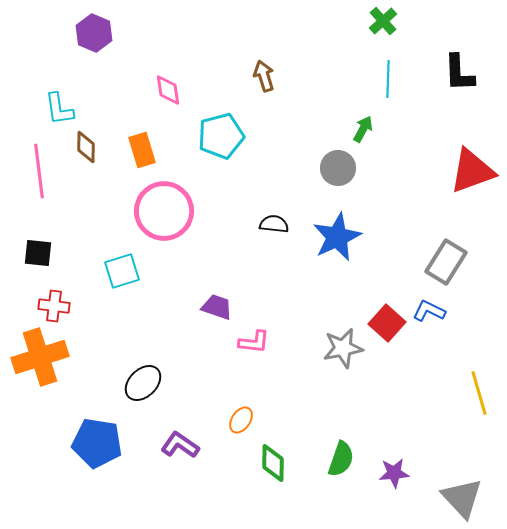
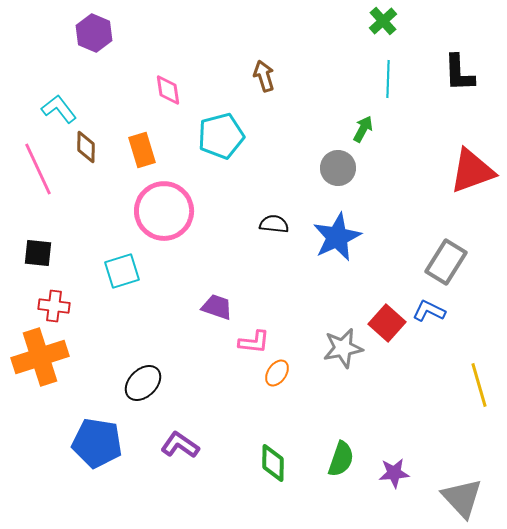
cyan L-shape: rotated 150 degrees clockwise
pink line: moved 1 px left, 2 px up; rotated 18 degrees counterclockwise
yellow line: moved 8 px up
orange ellipse: moved 36 px right, 47 px up
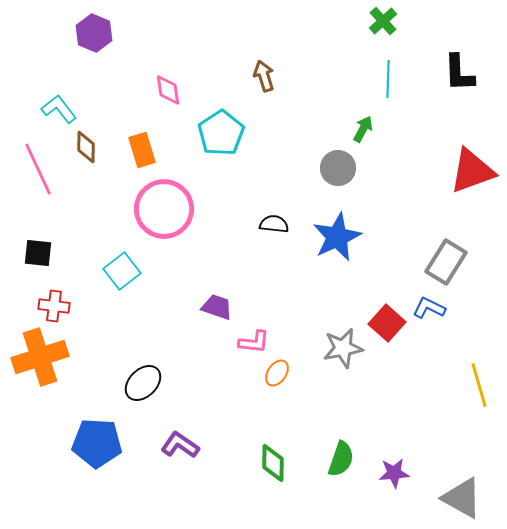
cyan pentagon: moved 3 px up; rotated 18 degrees counterclockwise
pink circle: moved 2 px up
cyan square: rotated 21 degrees counterclockwise
blue L-shape: moved 3 px up
blue pentagon: rotated 6 degrees counterclockwise
gray triangle: rotated 18 degrees counterclockwise
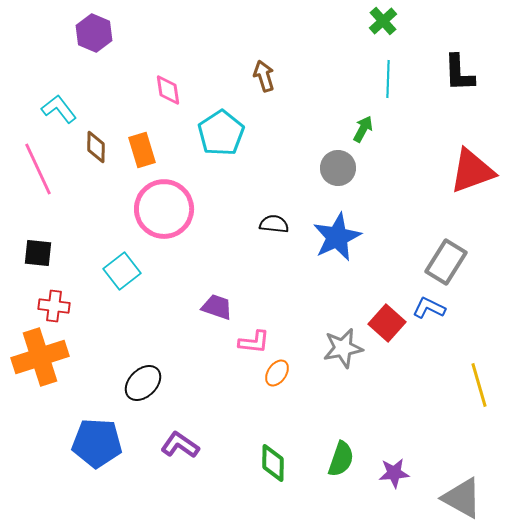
brown diamond: moved 10 px right
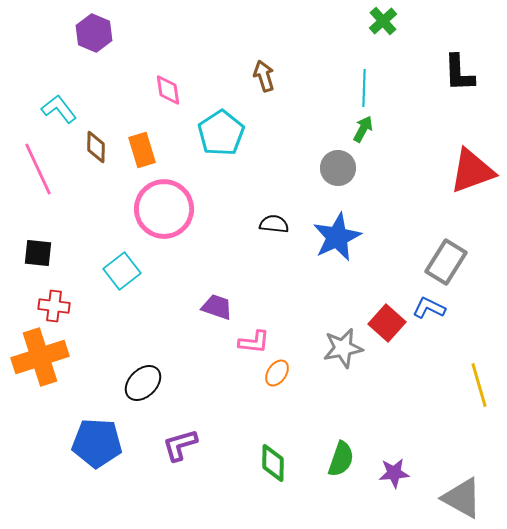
cyan line: moved 24 px left, 9 px down
purple L-shape: rotated 51 degrees counterclockwise
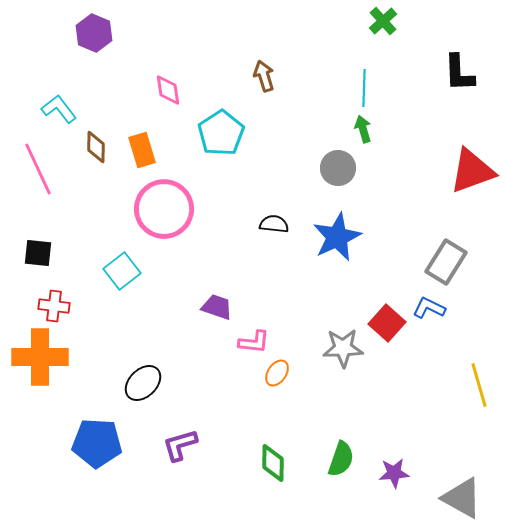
green arrow: rotated 44 degrees counterclockwise
gray star: rotated 9 degrees clockwise
orange cross: rotated 18 degrees clockwise
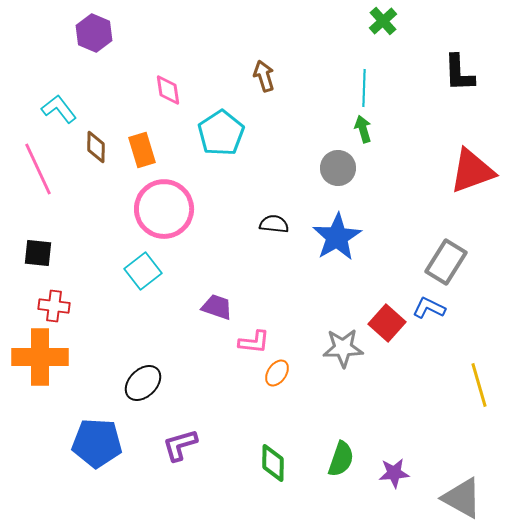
blue star: rotated 6 degrees counterclockwise
cyan square: moved 21 px right
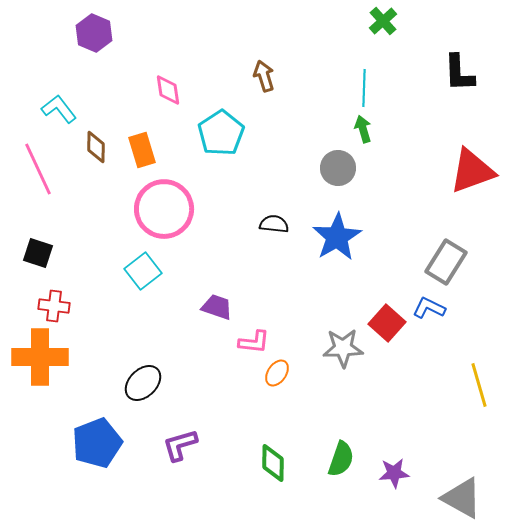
black square: rotated 12 degrees clockwise
blue pentagon: rotated 24 degrees counterclockwise
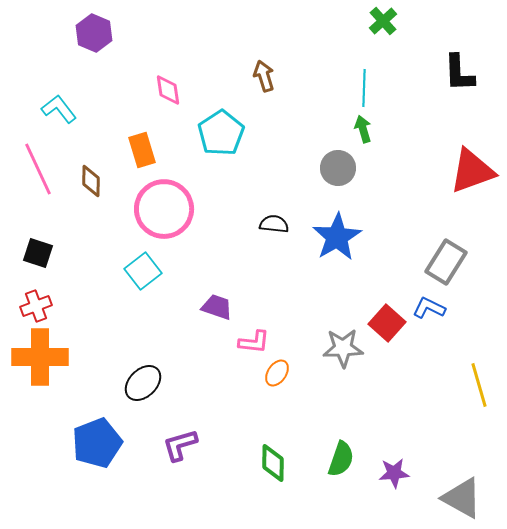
brown diamond: moved 5 px left, 34 px down
red cross: moved 18 px left; rotated 28 degrees counterclockwise
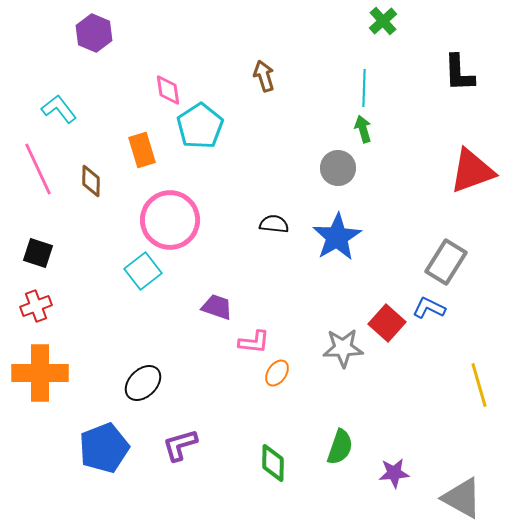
cyan pentagon: moved 21 px left, 7 px up
pink circle: moved 6 px right, 11 px down
orange cross: moved 16 px down
blue pentagon: moved 7 px right, 5 px down
green semicircle: moved 1 px left, 12 px up
